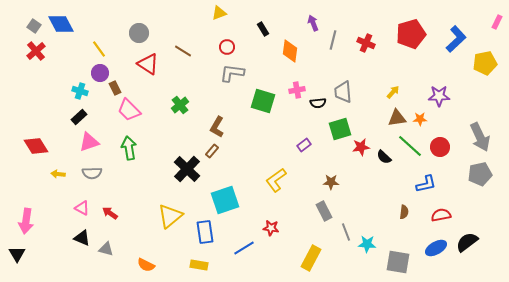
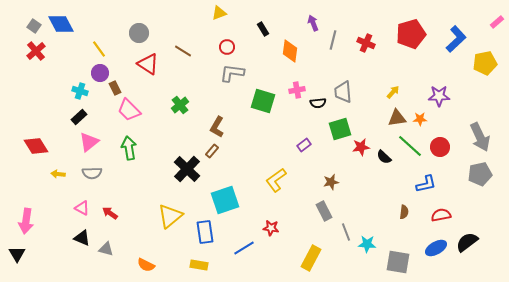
pink rectangle at (497, 22): rotated 24 degrees clockwise
pink triangle at (89, 142): rotated 20 degrees counterclockwise
brown star at (331, 182): rotated 14 degrees counterclockwise
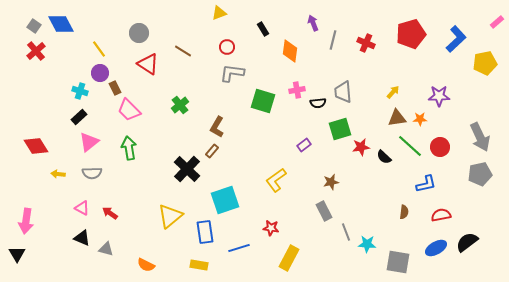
blue line at (244, 248): moved 5 px left; rotated 15 degrees clockwise
yellow rectangle at (311, 258): moved 22 px left
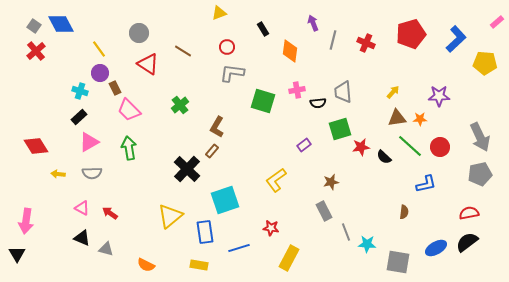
yellow pentagon at (485, 63): rotated 15 degrees clockwise
pink triangle at (89, 142): rotated 10 degrees clockwise
red semicircle at (441, 215): moved 28 px right, 2 px up
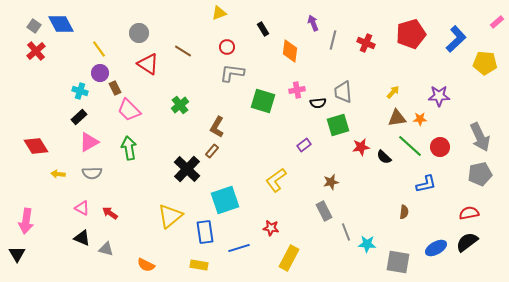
green square at (340, 129): moved 2 px left, 4 px up
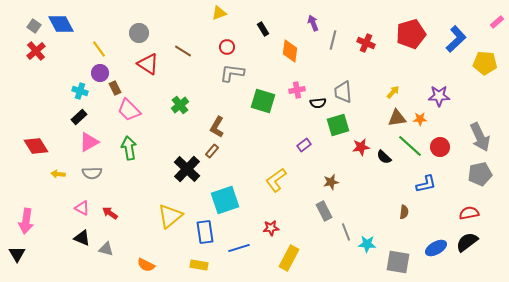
red star at (271, 228): rotated 14 degrees counterclockwise
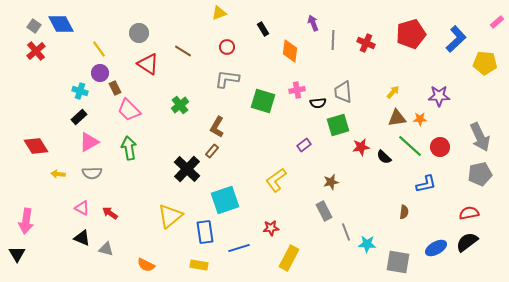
gray line at (333, 40): rotated 12 degrees counterclockwise
gray L-shape at (232, 73): moved 5 px left, 6 px down
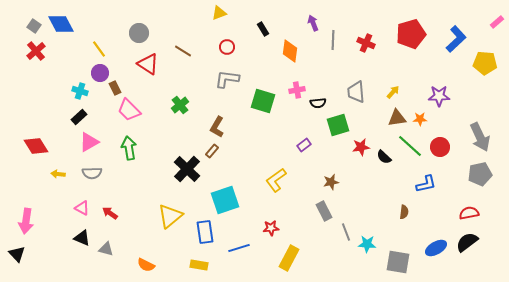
gray trapezoid at (343, 92): moved 13 px right
black triangle at (17, 254): rotated 12 degrees counterclockwise
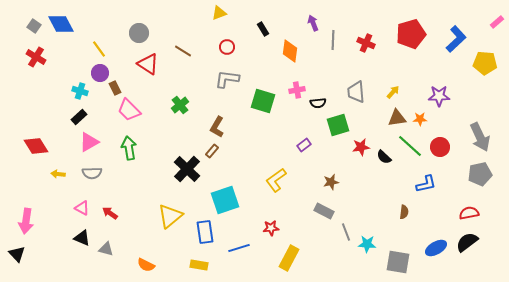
red cross at (36, 51): moved 6 px down; rotated 18 degrees counterclockwise
gray rectangle at (324, 211): rotated 36 degrees counterclockwise
